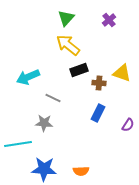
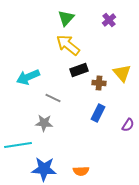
yellow triangle: rotated 30 degrees clockwise
cyan line: moved 1 px down
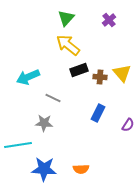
brown cross: moved 1 px right, 6 px up
orange semicircle: moved 2 px up
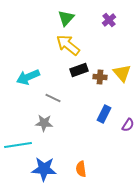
blue rectangle: moved 6 px right, 1 px down
orange semicircle: rotated 84 degrees clockwise
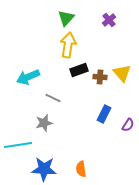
yellow arrow: rotated 60 degrees clockwise
gray star: rotated 18 degrees counterclockwise
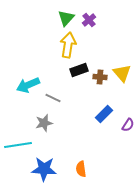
purple cross: moved 20 px left
cyan arrow: moved 8 px down
blue rectangle: rotated 18 degrees clockwise
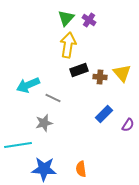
purple cross: rotated 16 degrees counterclockwise
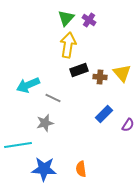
gray star: moved 1 px right
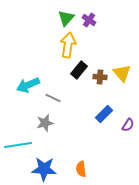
black rectangle: rotated 30 degrees counterclockwise
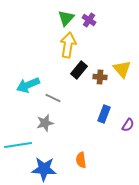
yellow triangle: moved 4 px up
blue rectangle: rotated 24 degrees counterclockwise
orange semicircle: moved 9 px up
